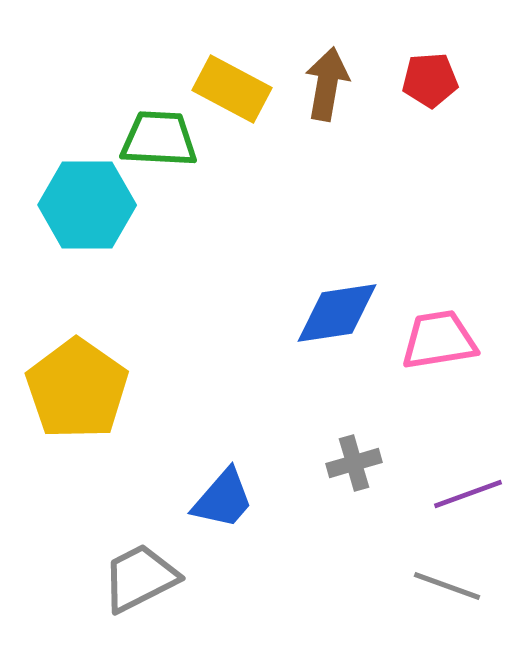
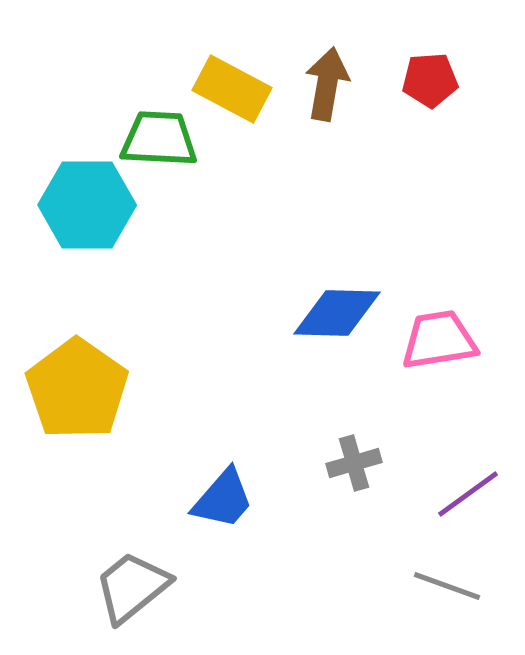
blue diamond: rotated 10 degrees clockwise
purple line: rotated 16 degrees counterclockwise
gray trapezoid: moved 8 px left, 9 px down; rotated 12 degrees counterclockwise
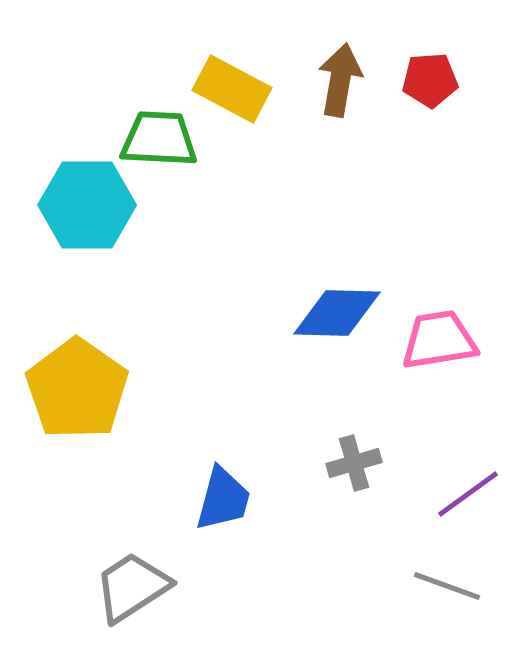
brown arrow: moved 13 px right, 4 px up
blue trapezoid: rotated 26 degrees counterclockwise
gray trapezoid: rotated 6 degrees clockwise
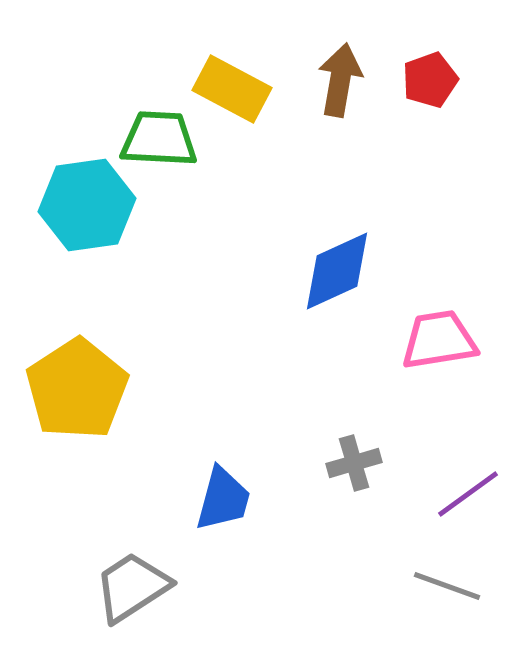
red pentagon: rotated 16 degrees counterclockwise
cyan hexagon: rotated 8 degrees counterclockwise
blue diamond: moved 42 px up; rotated 26 degrees counterclockwise
yellow pentagon: rotated 4 degrees clockwise
